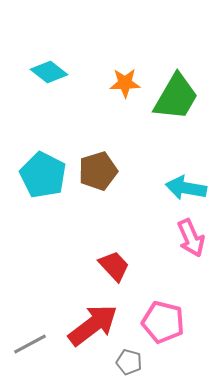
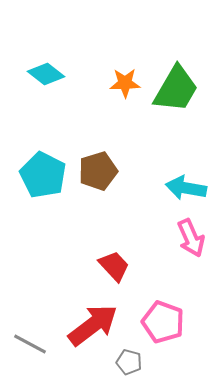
cyan diamond: moved 3 px left, 2 px down
green trapezoid: moved 8 px up
pink pentagon: rotated 6 degrees clockwise
gray line: rotated 56 degrees clockwise
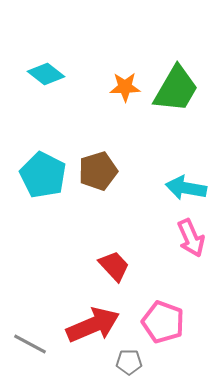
orange star: moved 4 px down
red arrow: rotated 14 degrees clockwise
gray pentagon: rotated 15 degrees counterclockwise
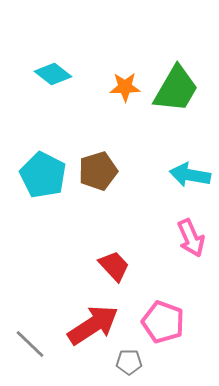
cyan diamond: moved 7 px right
cyan arrow: moved 4 px right, 13 px up
red arrow: rotated 10 degrees counterclockwise
gray line: rotated 16 degrees clockwise
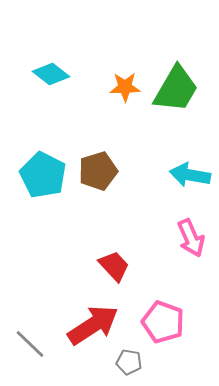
cyan diamond: moved 2 px left
gray pentagon: rotated 10 degrees clockwise
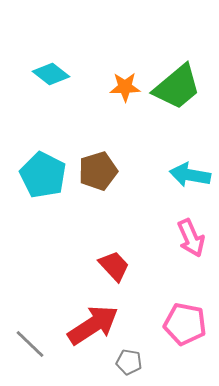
green trapezoid: moved 1 px right, 2 px up; rotated 20 degrees clockwise
pink pentagon: moved 22 px right, 2 px down; rotated 9 degrees counterclockwise
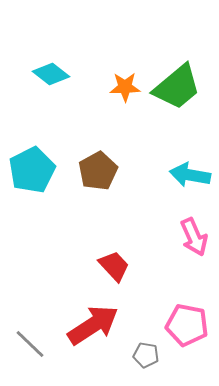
brown pentagon: rotated 12 degrees counterclockwise
cyan pentagon: moved 11 px left, 5 px up; rotated 18 degrees clockwise
pink arrow: moved 3 px right, 1 px up
pink pentagon: moved 2 px right, 1 px down
gray pentagon: moved 17 px right, 7 px up
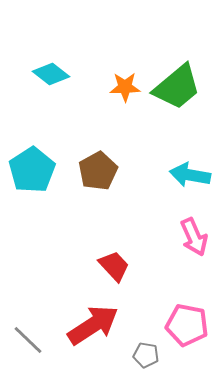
cyan pentagon: rotated 6 degrees counterclockwise
gray line: moved 2 px left, 4 px up
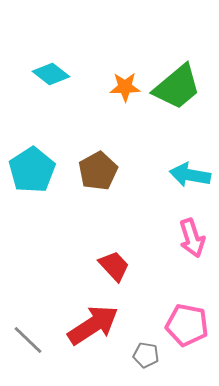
pink arrow: moved 2 px left, 1 px down; rotated 6 degrees clockwise
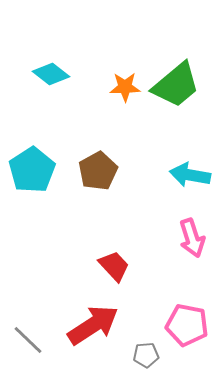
green trapezoid: moved 1 px left, 2 px up
gray pentagon: rotated 15 degrees counterclockwise
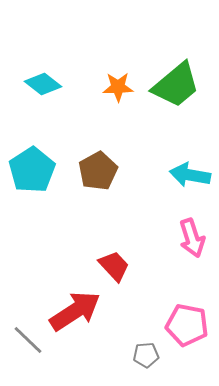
cyan diamond: moved 8 px left, 10 px down
orange star: moved 7 px left
red arrow: moved 18 px left, 14 px up
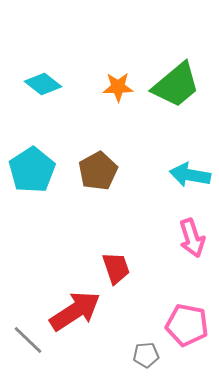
red trapezoid: moved 2 px right, 2 px down; rotated 24 degrees clockwise
